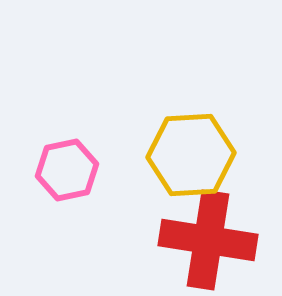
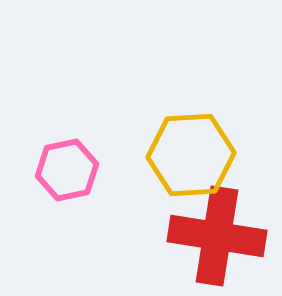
red cross: moved 9 px right, 4 px up
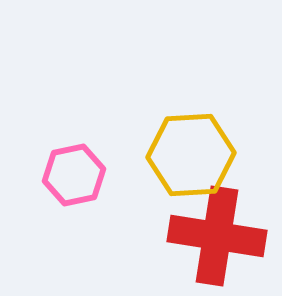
pink hexagon: moved 7 px right, 5 px down
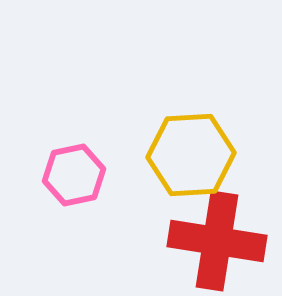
red cross: moved 5 px down
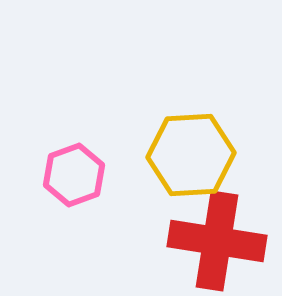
pink hexagon: rotated 8 degrees counterclockwise
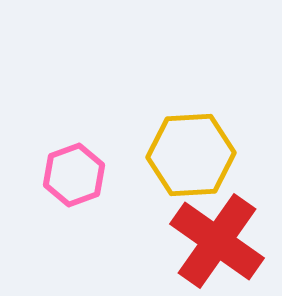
red cross: rotated 26 degrees clockwise
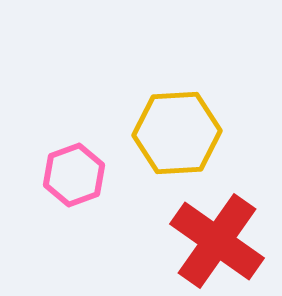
yellow hexagon: moved 14 px left, 22 px up
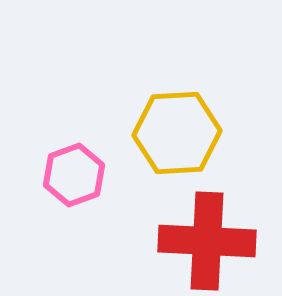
red cross: moved 10 px left; rotated 32 degrees counterclockwise
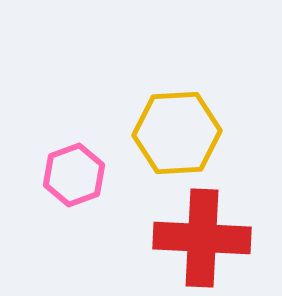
red cross: moved 5 px left, 3 px up
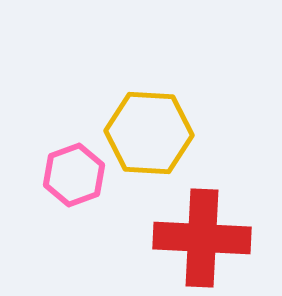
yellow hexagon: moved 28 px left; rotated 6 degrees clockwise
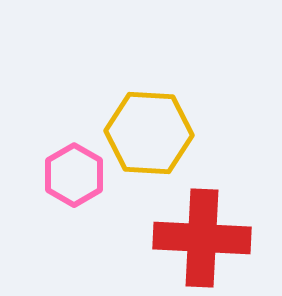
pink hexagon: rotated 10 degrees counterclockwise
